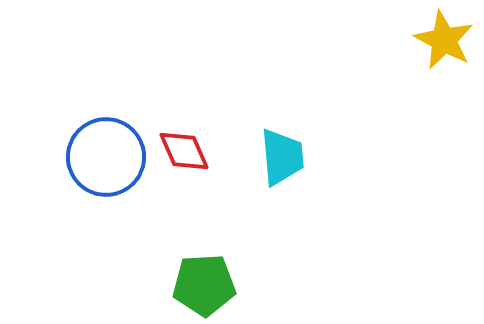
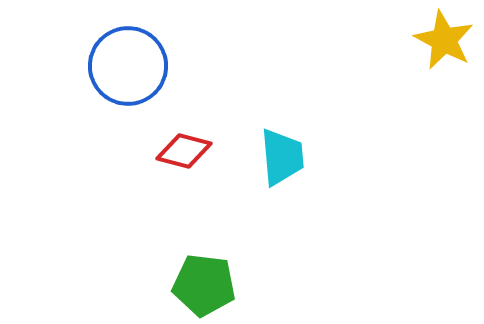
red diamond: rotated 52 degrees counterclockwise
blue circle: moved 22 px right, 91 px up
green pentagon: rotated 10 degrees clockwise
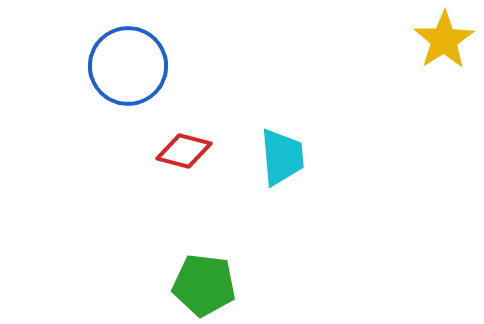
yellow star: rotated 12 degrees clockwise
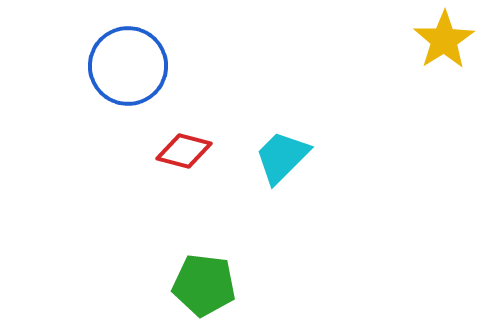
cyan trapezoid: rotated 130 degrees counterclockwise
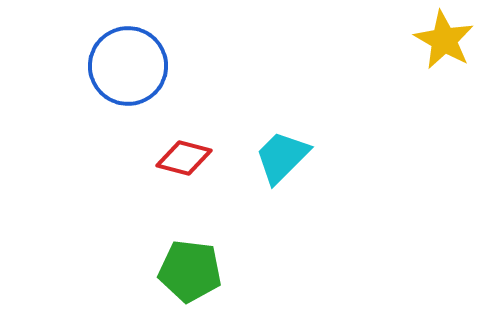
yellow star: rotated 10 degrees counterclockwise
red diamond: moved 7 px down
green pentagon: moved 14 px left, 14 px up
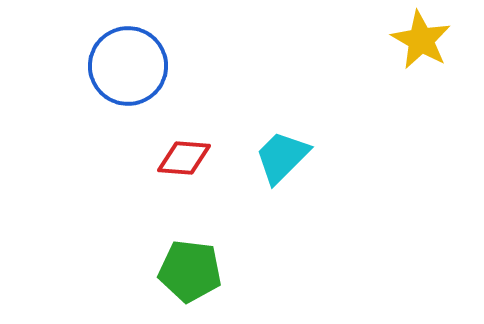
yellow star: moved 23 px left
red diamond: rotated 10 degrees counterclockwise
